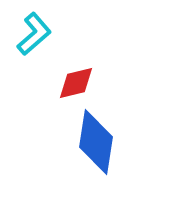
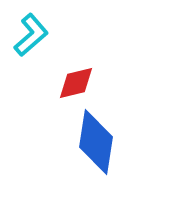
cyan L-shape: moved 3 px left, 1 px down
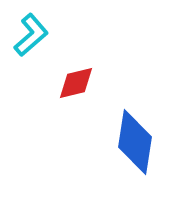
blue diamond: moved 39 px right
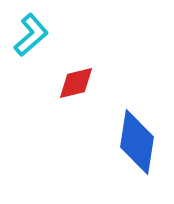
blue diamond: moved 2 px right
